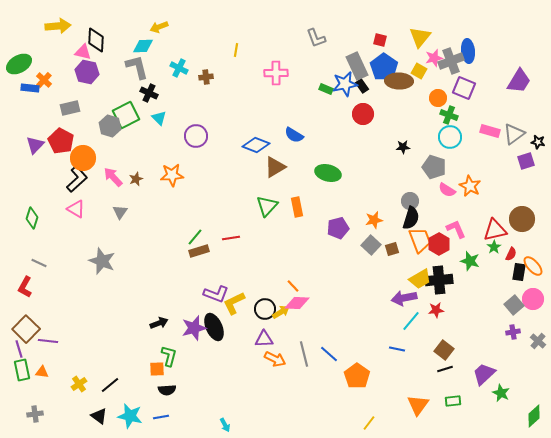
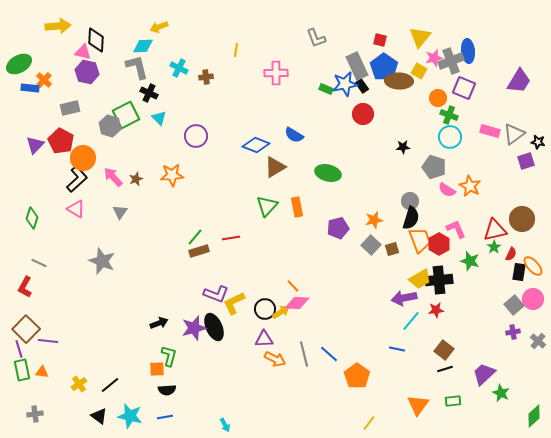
blue line at (161, 417): moved 4 px right
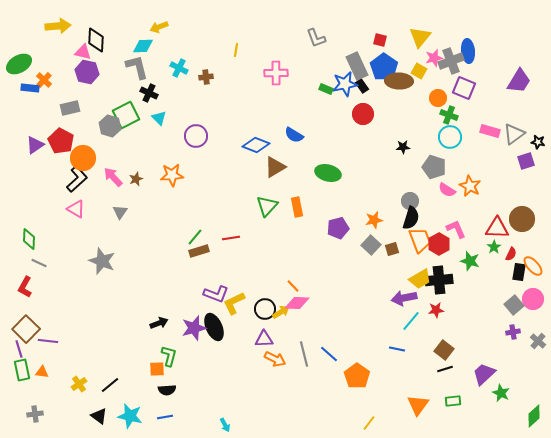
purple triangle at (35, 145): rotated 12 degrees clockwise
green diamond at (32, 218): moved 3 px left, 21 px down; rotated 15 degrees counterclockwise
red triangle at (495, 230): moved 2 px right, 2 px up; rotated 15 degrees clockwise
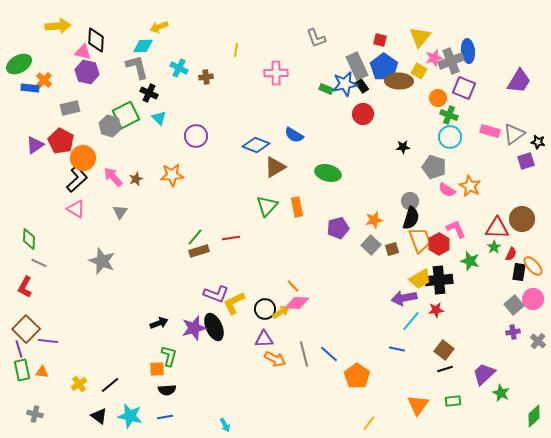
gray cross at (35, 414): rotated 21 degrees clockwise
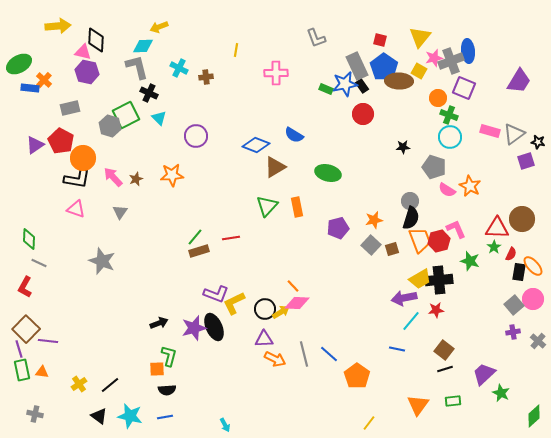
black L-shape at (77, 179): rotated 52 degrees clockwise
pink triangle at (76, 209): rotated 12 degrees counterclockwise
red hexagon at (439, 244): moved 3 px up; rotated 15 degrees clockwise
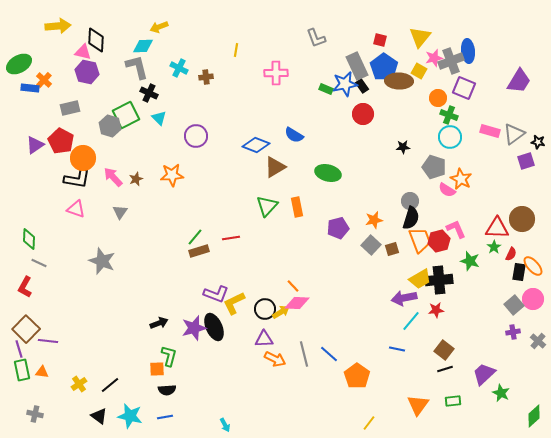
orange star at (470, 186): moved 9 px left, 7 px up
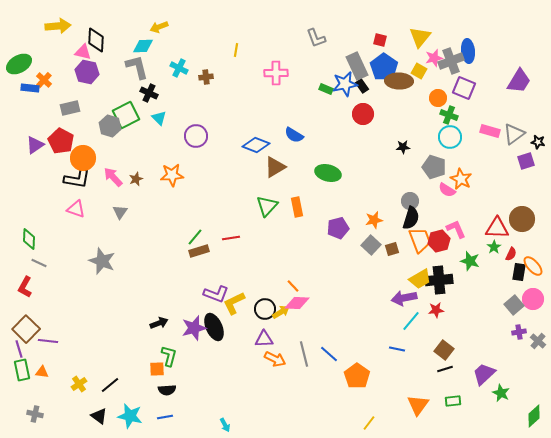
purple cross at (513, 332): moved 6 px right
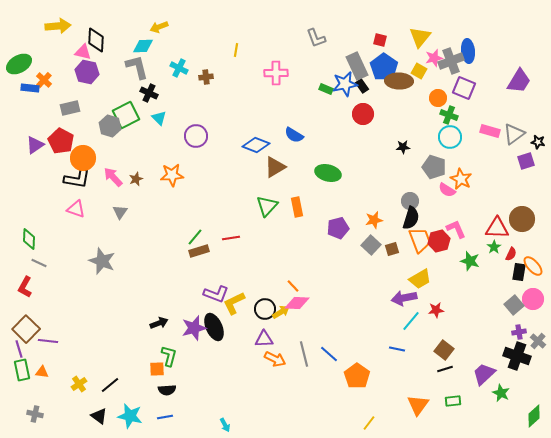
black cross at (439, 280): moved 78 px right, 76 px down; rotated 24 degrees clockwise
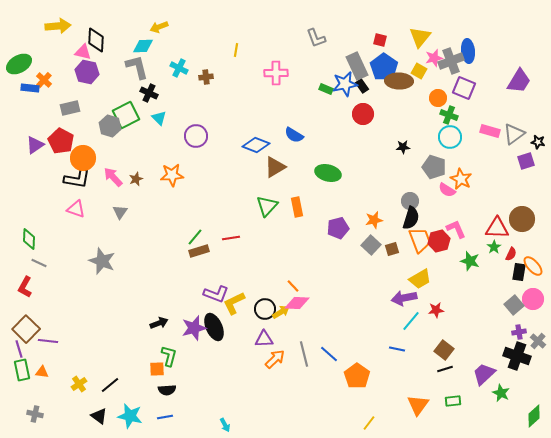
orange arrow at (275, 359): rotated 70 degrees counterclockwise
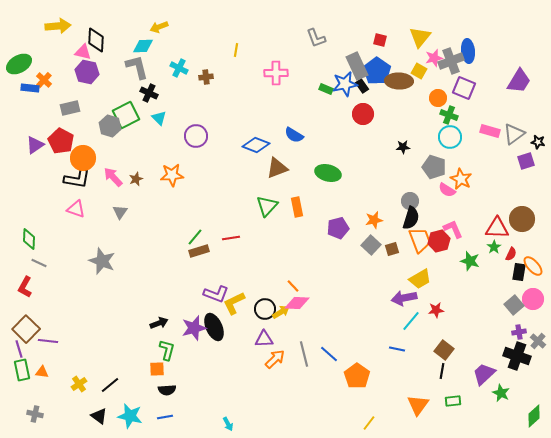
blue pentagon at (384, 67): moved 7 px left, 4 px down
brown triangle at (275, 167): moved 2 px right, 1 px down; rotated 10 degrees clockwise
pink L-shape at (456, 229): moved 3 px left
green L-shape at (169, 356): moved 2 px left, 6 px up
black line at (445, 369): moved 3 px left, 2 px down; rotated 63 degrees counterclockwise
cyan arrow at (225, 425): moved 3 px right, 1 px up
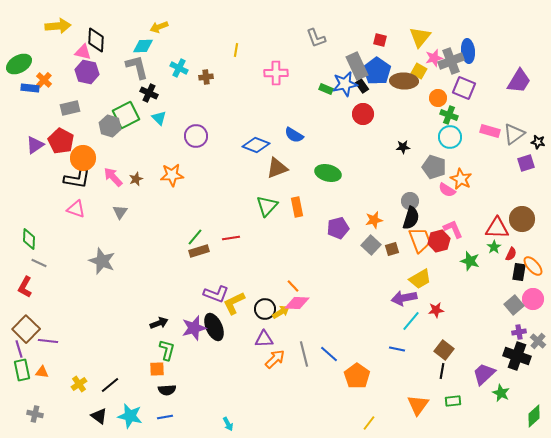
brown ellipse at (399, 81): moved 5 px right
purple square at (526, 161): moved 2 px down
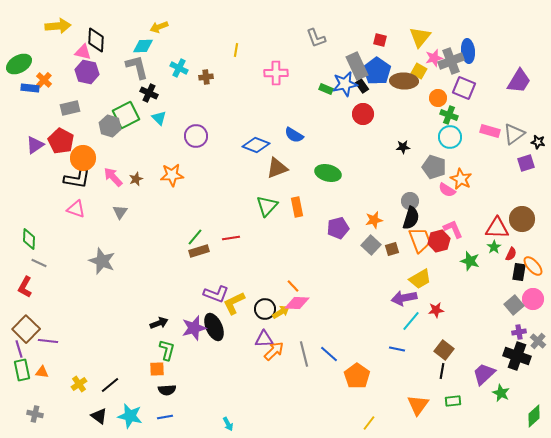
orange arrow at (275, 359): moved 1 px left, 8 px up
